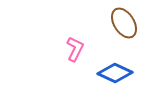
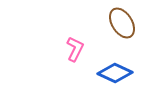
brown ellipse: moved 2 px left
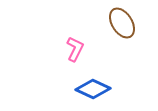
blue diamond: moved 22 px left, 16 px down
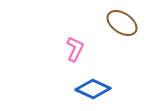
brown ellipse: rotated 24 degrees counterclockwise
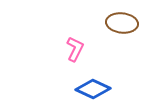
brown ellipse: rotated 28 degrees counterclockwise
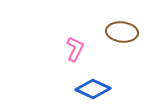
brown ellipse: moved 9 px down
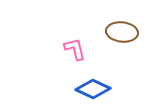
pink L-shape: rotated 40 degrees counterclockwise
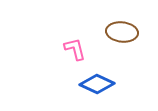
blue diamond: moved 4 px right, 5 px up
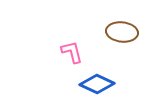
pink L-shape: moved 3 px left, 3 px down
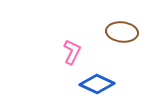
pink L-shape: rotated 40 degrees clockwise
